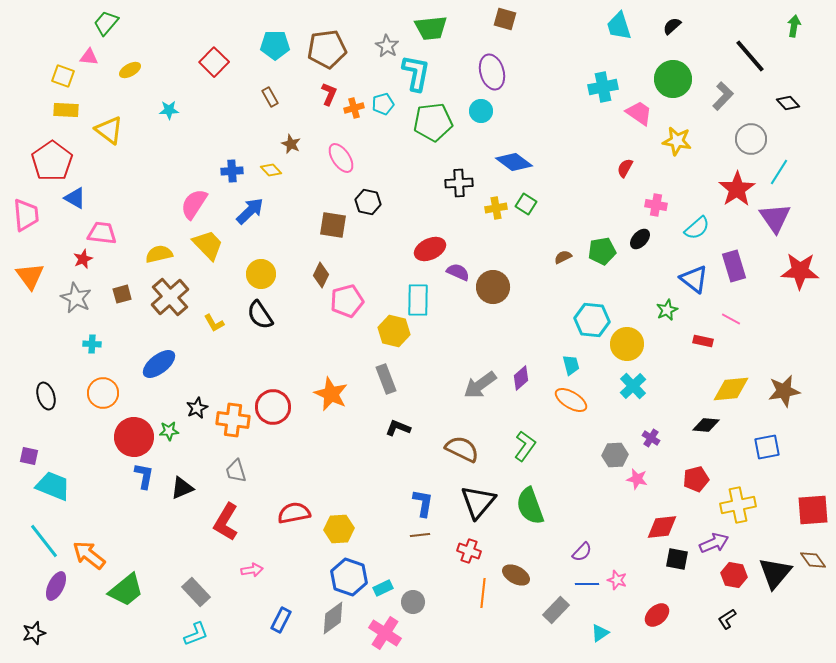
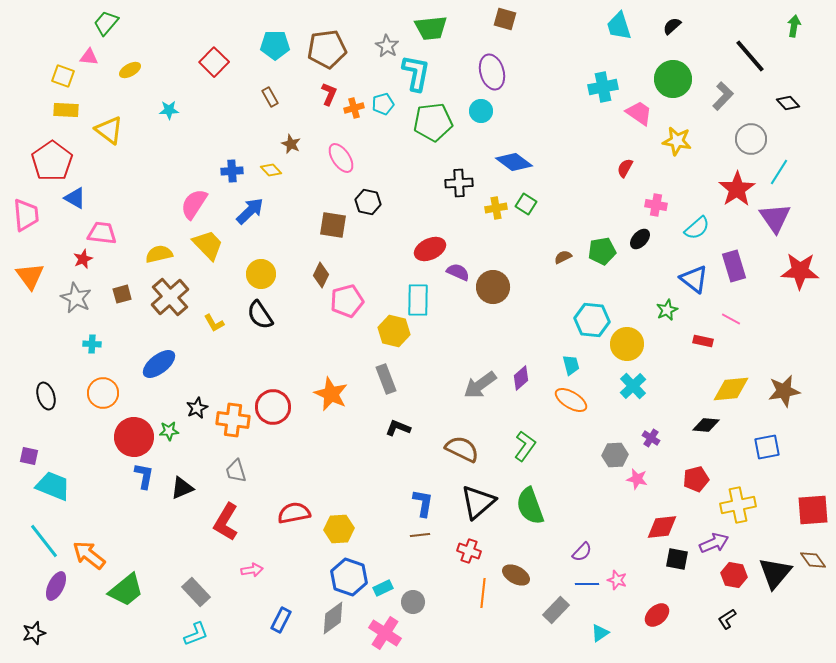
black triangle at (478, 502): rotated 9 degrees clockwise
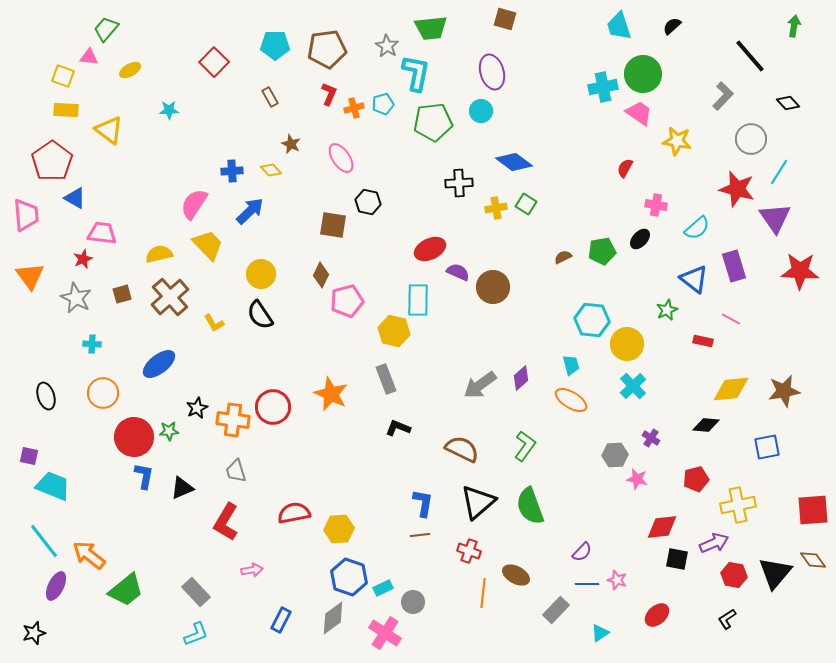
green trapezoid at (106, 23): moved 6 px down
green circle at (673, 79): moved 30 px left, 5 px up
red star at (737, 189): rotated 24 degrees counterclockwise
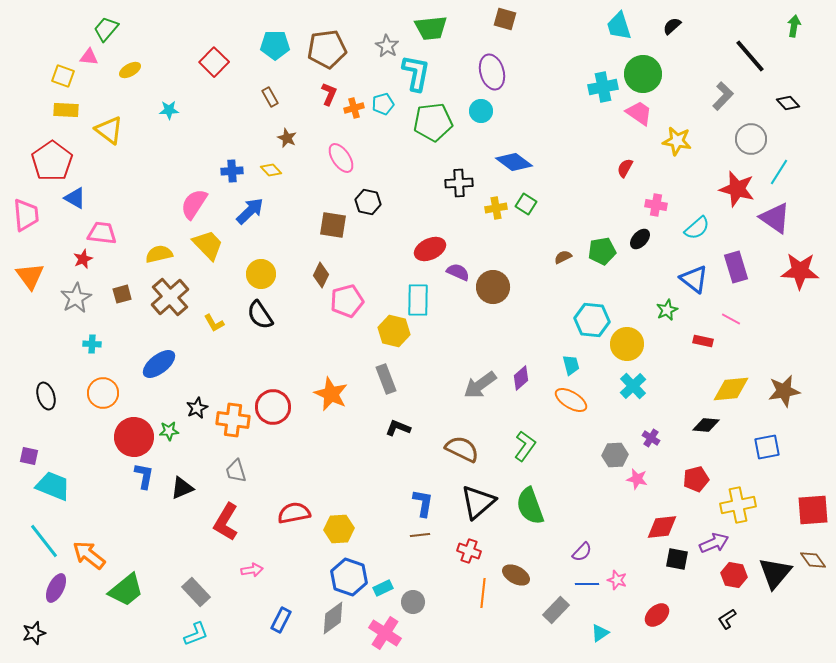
brown star at (291, 144): moved 4 px left, 6 px up
purple triangle at (775, 218): rotated 20 degrees counterclockwise
purple rectangle at (734, 266): moved 2 px right, 1 px down
gray star at (76, 298): rotated 16 degrees clockwise
purple ellipse at (56, 586): moved 2 px down
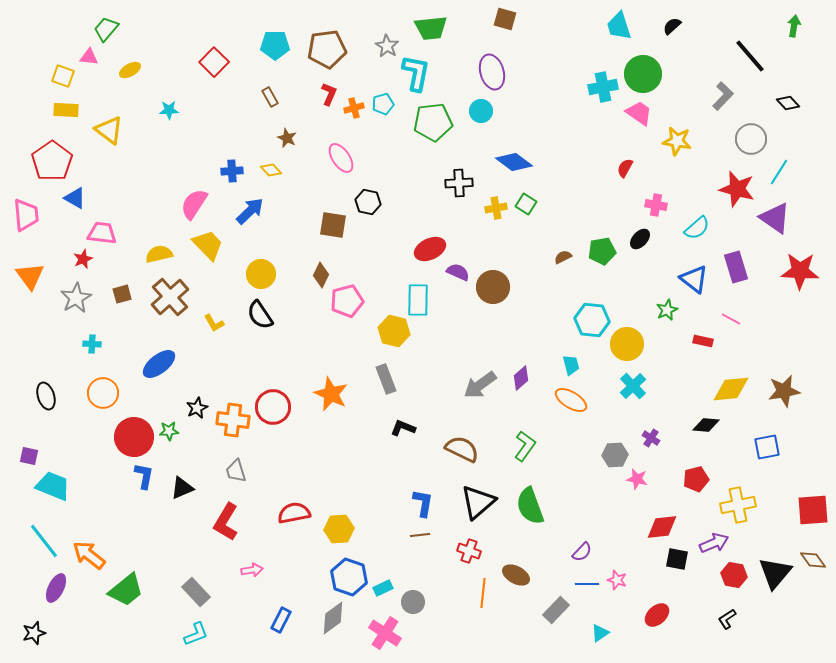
black L-shape at (398, 428): moved 5 px right
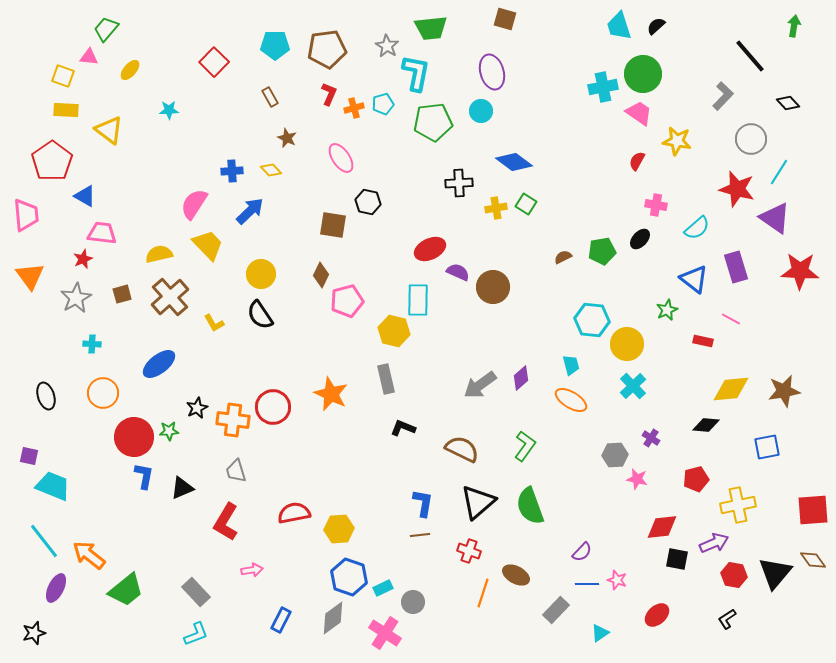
black semicircle at (672, 26): moved 16 px left
yellow ellipse at (130, 70): rotated 20 degrees counterclockwise
red semicircle at (625, 168): moved 12 px right, 7 px up
blue triangle at (75, 198): moved 10 px right, 2 px up
gray rectangle at (386, 379): rotated 8 degrees clockwise
orange line at (483, 593): rotated 12 degrees clockwise
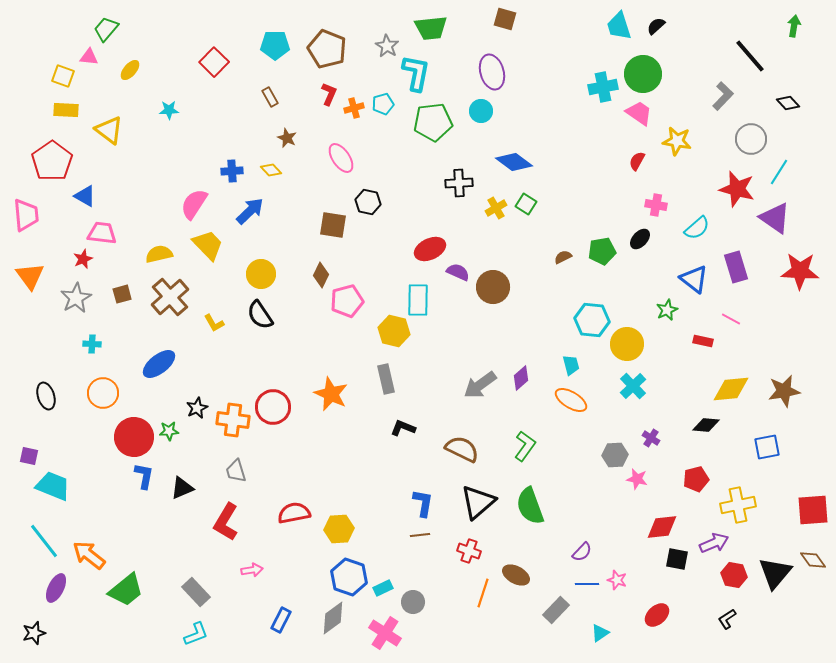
brown pentagon at (327, 49): rotated 30 degrees clockwise
yellow cross at (496, 208): rotated 20 degrees counterclockwise
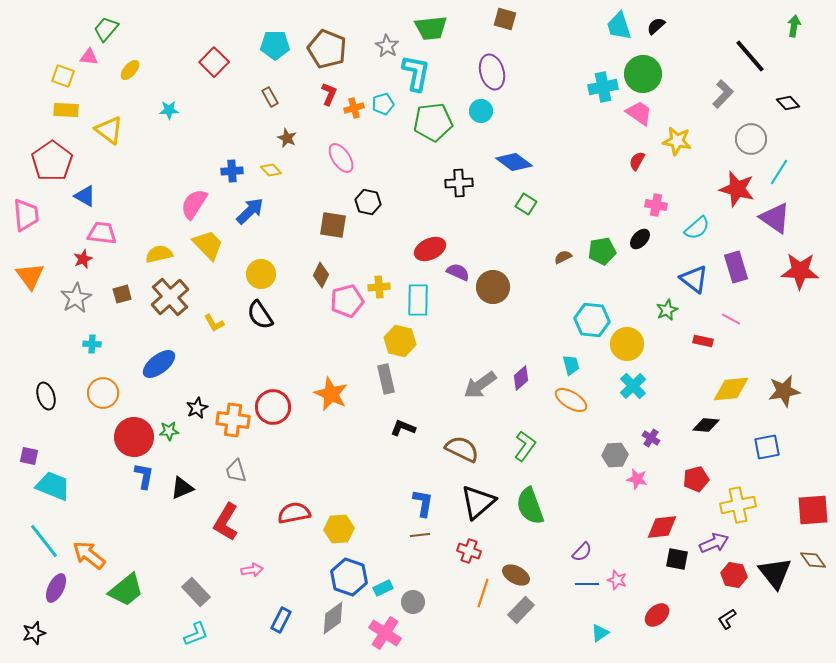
gray L-shape at (723, 96): moved 2 px up
yellow cross at (496, 208): moved 117 px left, 79 px down; rotated 25 degrees clockwise
yellow hexagon at (394, 331): moved 6 px right, 10 px down
black triangle at (775, 573): rotated 18 degrees counterclockwise
gray rectangle at (556, 610): moved 35 px left
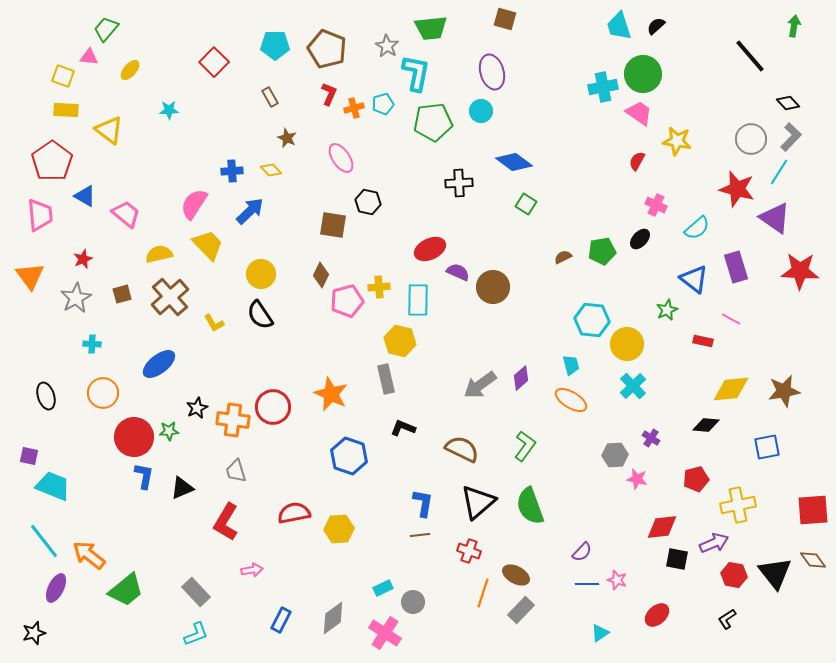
gray L-shape at (723, 94): moved 68 px right, 43 px down
pink cross at (656, 205): rotated 15 degrees clockwise
pink trapezoid at (26, 215): moved 14 px right
pink trapezoid at (102, 233): moved 24 px right, 19 px up; rotated 32 degrees clockwise
blue hexagon at (349, 577): moved 121 px up
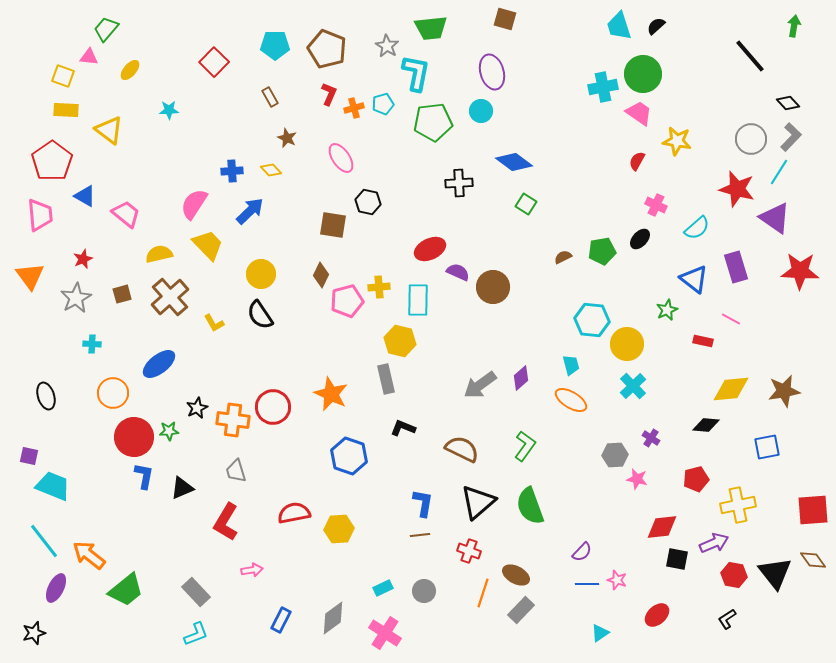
orange circle at (103, 393): moved 10 px right
gray circle at (413, 602): moved 11 px right, 11 px up
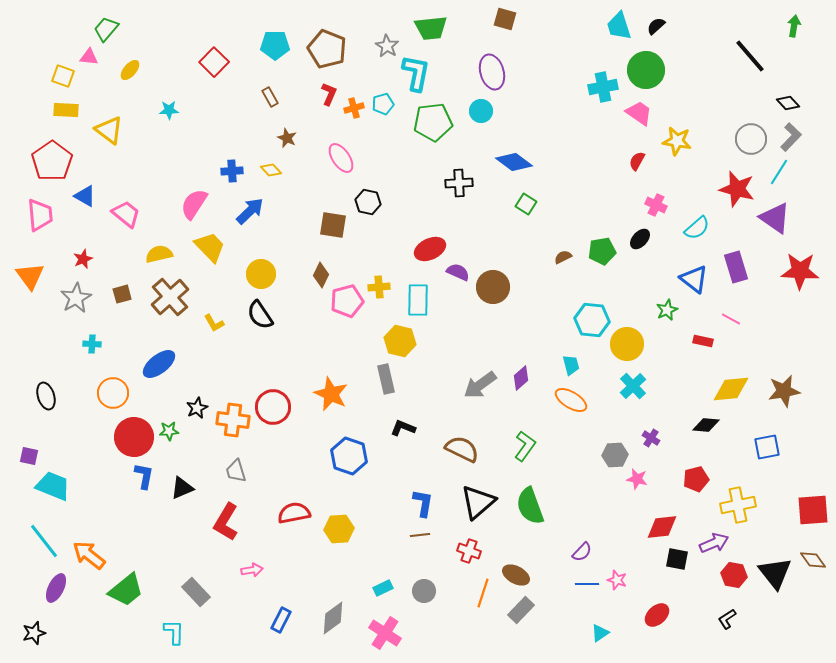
green circle at (643, 74): moved 3 px right, 4 px up
yellow trapezoid at (208, 245): moved 2 px right, 2 px down
cyan L-shape at (196, 634): moved 22 px left, 2 px up; rotated 68 degrees counterclockwise
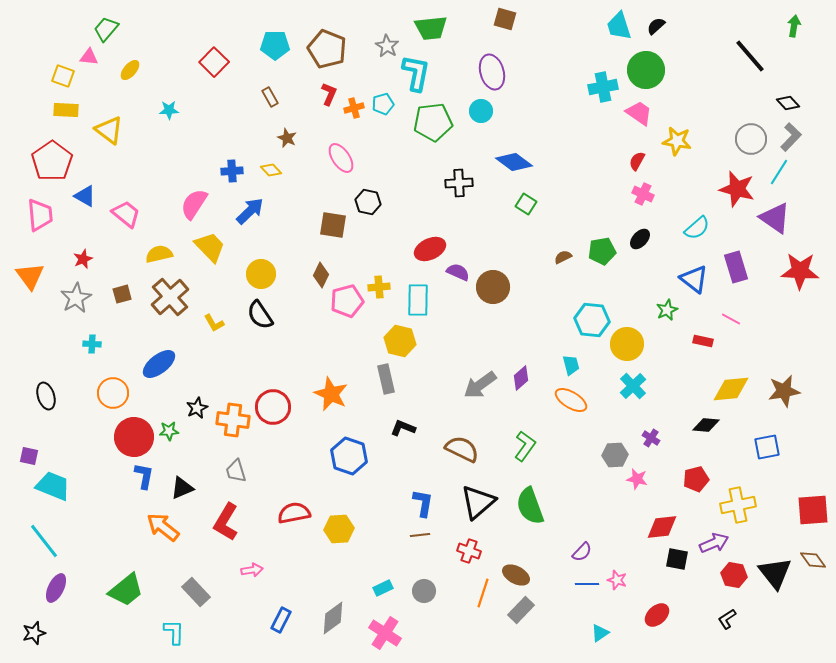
pink cross at (656, 205): moved 13 px left, 11 px up
orange arrow at (89, 555): moved 74 px right, 28 px up
